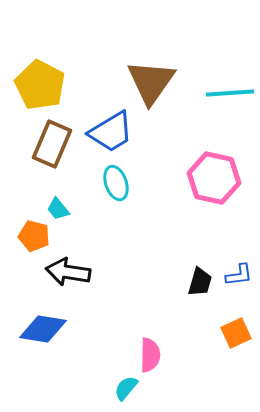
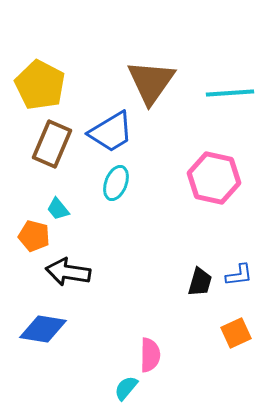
cyan ellipse: rotated 40 degrees clockwise
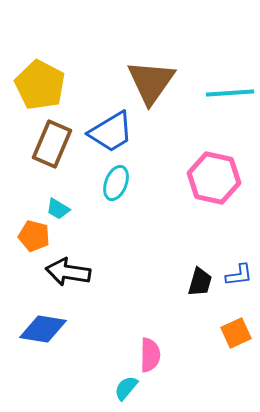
cyan trapezoid: rotated 20 degrees counterclockwise
